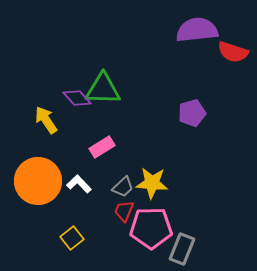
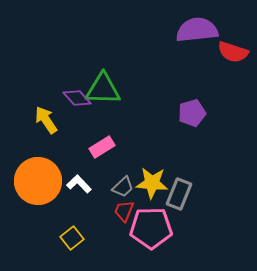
gray rectangle: moved 3 px left, 55 px up
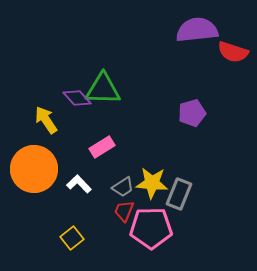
orange circle: moved 4 px left, 12 px up
gray trapezoid: rotated 10 degrees clockwise
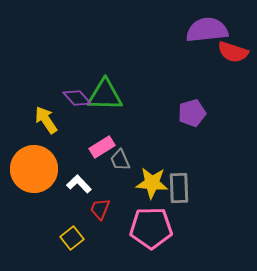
purple semicircle: moved 10 px right
green triangle: moved 2 px right, 6 px down
gray trapezoid: moved 3 px left, 27 px up; rotated 100 degrees clockwise
gray rectangle: moved 6 px up; rotated 24 degrees counterclockwise
red trapezoid: moved 24 px left, 2 px up
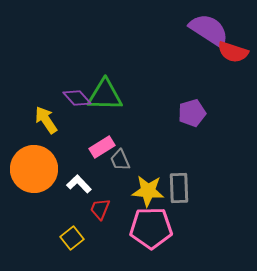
purple semicircle: moved 2 px right; rotated 39 degrees clockwise
yellow star: moved 4 px left, 8 px down
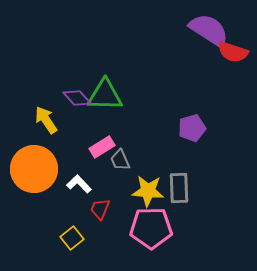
purple pentagon: moved 15 px down
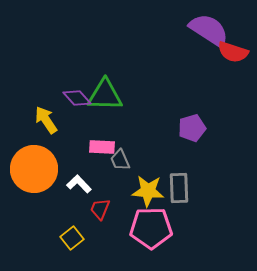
pink rectangle: rotated 35 degrees clockwise
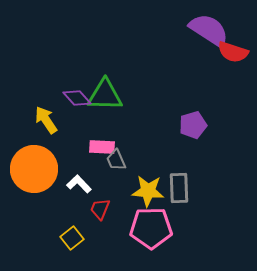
purple pentagon: moved 1 px right, 3 px up
gray trapezoid: moved 4 px left
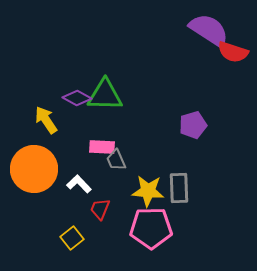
purple diamond: rotated 20 degrees counterclockwise
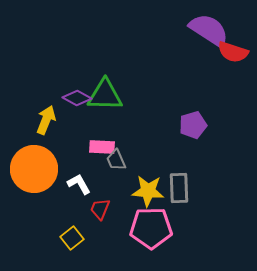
yellow arrow: rotated 56 degrees clockwise
white L-shape: rotated 15 degrees clockwise
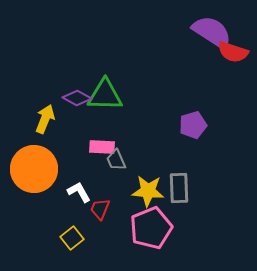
purple semicircle: moved 3 px right, 2 px down
yellow arrow: moved 1 px left, 1 px up
white L-shape: moved 8 px down
pink pentagon: rotated 21 degrees counterclockwise
